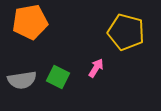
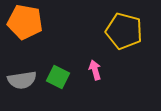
orange pentagon: moved 5 px left; rotated 20 degrees clockwise
yellow pentagon: moved 2 px left, 1 px up
pink arrow: moved 1 px left, 2 px down; rotated 48 degrees counterclockwise
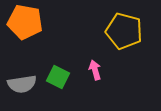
gray semicircle: moved 4 px down
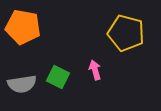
orange pentagon: moved 2 px left, 5 px down
yellow pentagon: moved 2 px right, 2 px down
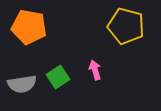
orange pentagon: moved 6 px right
yellow pentagon: moved 7 px up
green square: rotated 30 degrees clockwise
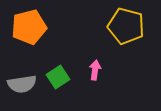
orange pentagon: rotated 24 degrees counterclockwise
pink arrow: rotated 24 degrees clockwise
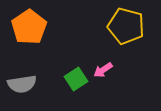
orange pentagon: rotated 20 degrees counterclockwise
pink arrow: moved 8 px right; rotated 132 degrees counterclockwise
green square: moved 18 px right, 2 px down
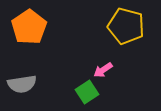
green square: moved 11 px right, 13 px down
